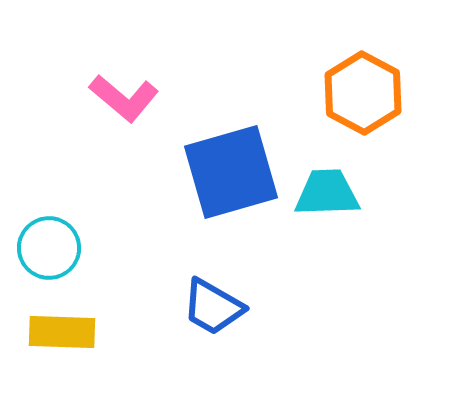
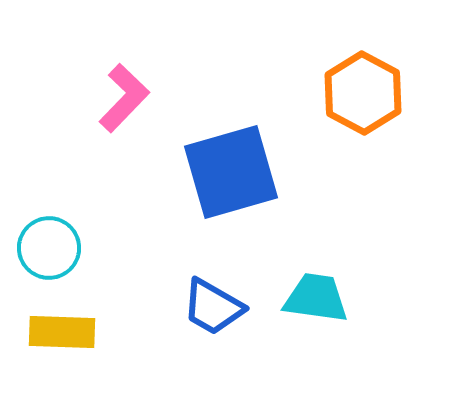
pink L-shape: rotated 86 degrees counterclockwise
cyan trapezoid: moved 11 px left, 105 px down; rotated 10 degrees clockwise
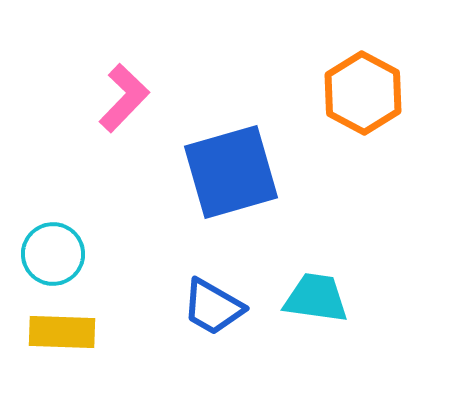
cyan circle: moved 4 px right, 6 px down
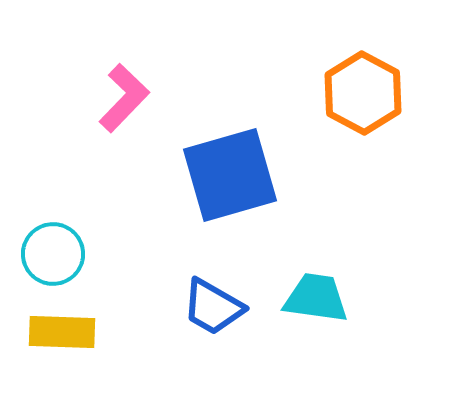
blue square: moved 1 px left, 3 px down
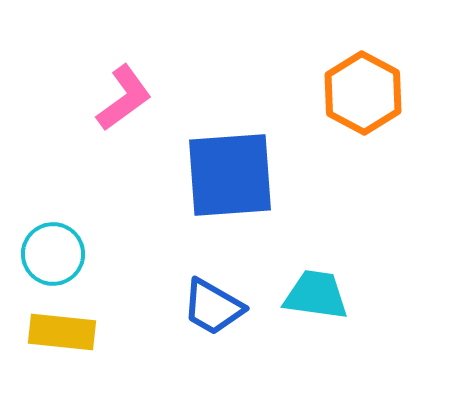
pink L-shape: rotated 10 degrees clockwise
blue square: rotated 12 degrees clockwise
cyan trapezoid: moved 3 px up
yellow rectangle: rotated 4 degrees clockwise
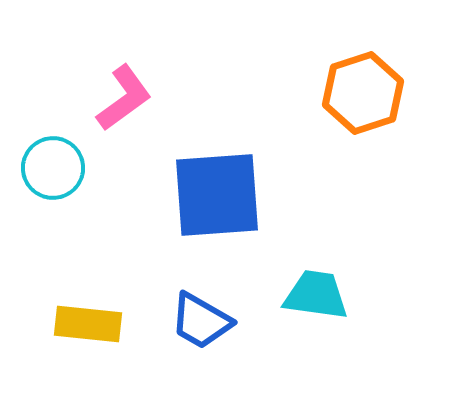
orange hexagon: rotated 14 degrees clockwise
blue square: moved 13 px left, 20 px down
cyan circle: moved 86 px up
blue trapezoid: moved 12 px left, 14 px down
yellow rectangle: moved 26 px right, 8 px up
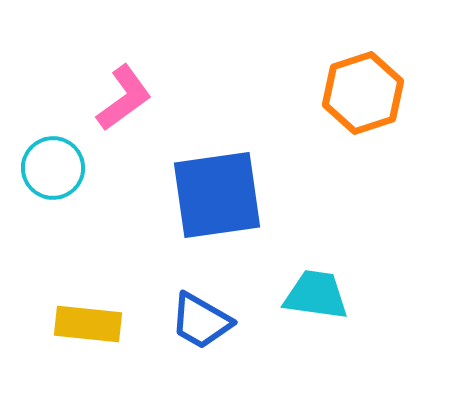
blue square: rotated 4 degrees counterclockwise
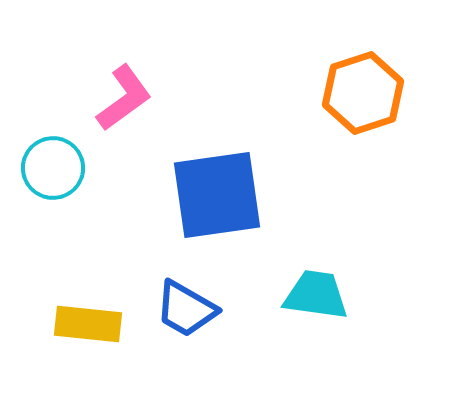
blue trapezoid: moved 15 px left, 12 px up
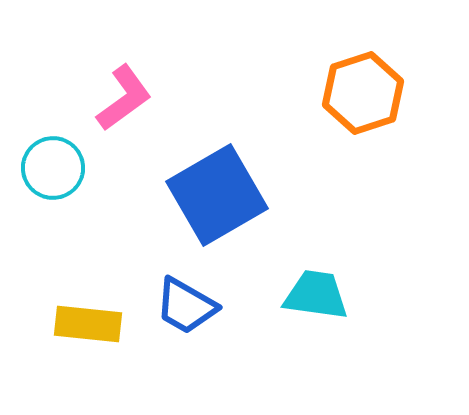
blue square: rotated 22 degrees counterclockwise
blue trapezoid: moved 3 px up
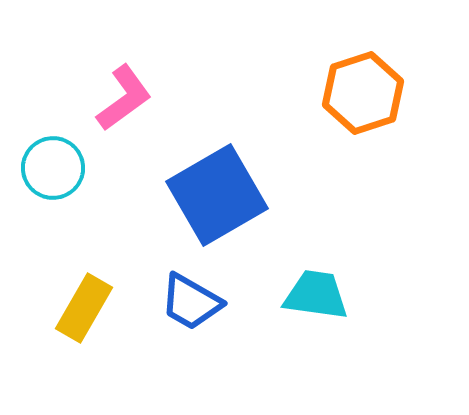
blue trapezoid: moved 5 px right, 4 px up
yellow rectangle: moved 4 px left, 16 px up; rotated 66 degrees counterclockwise
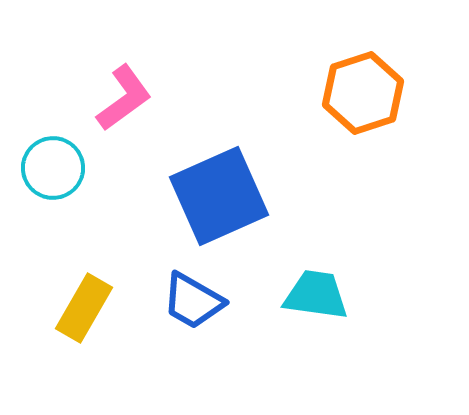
blue square: moved 2 px right, 1 px down; rotated 6 degrees clockwise
blue trapezoid: moved 2 px right, 1 px up
